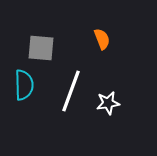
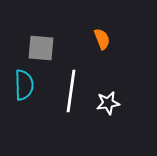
white line: rotated 12 degrees counterclockwise
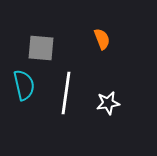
cyan semicircle: rotated 12 degrees counterclockwise
white line: moved 5 px left, 2 px down
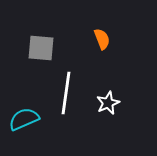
cyan semicircle: moved 34 px down; rotated 100 degrees counterclockwise
white star: rotated 15 degrees counterclockwise
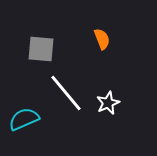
gray square: moved 1 px down
white line: rotated 48 degrees counterclockwise
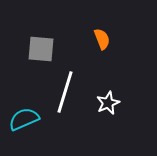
white line: moved 1 px left, 1 px up; rotated 57 degrees clockwise
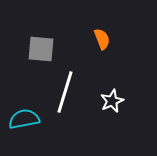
white star: moved 4 px right, 2 px up
cyan semicircle: rotated 12 degrees clockwise
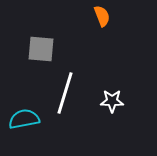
orange semicircle: moved 23 px up
white line: moved 1 px down
white star: rotated 25 degrees clockwise
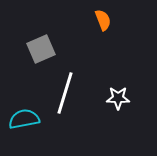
orange semicircle: moved 1 px right, 4 px down
gray square: rotated 28 degrees counterclockwise
white star: moved 6 px right, 3 px up
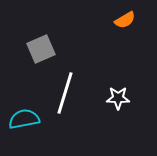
orange semicircle: moved 22 px right; rotated 80 degrees clockwise
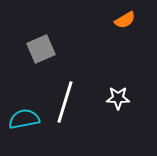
white line: moved 9 px down
